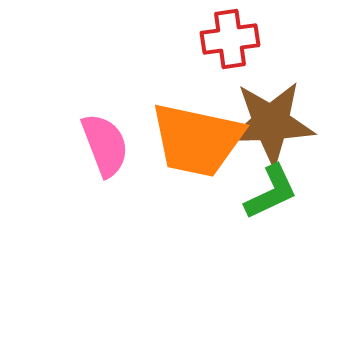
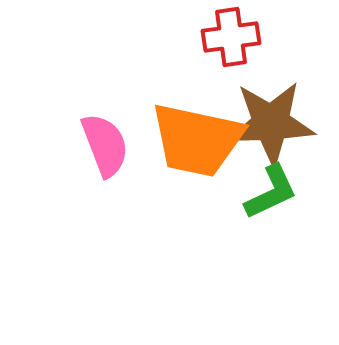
red cross: moved 1 px right, 2 px up
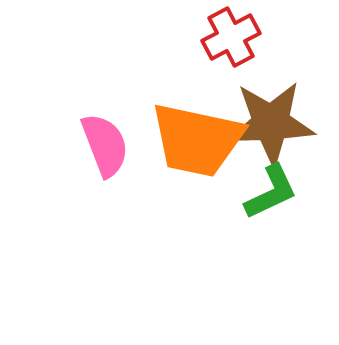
red cross: rotated 20 degrees counterclockwise
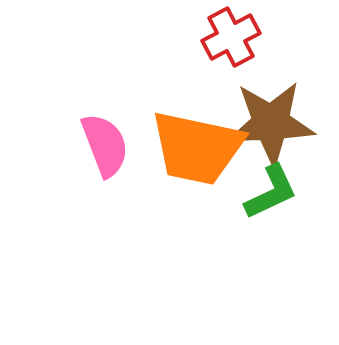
orange trapezoid: moved 8 px down
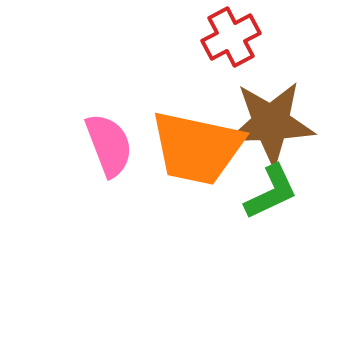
pink semicircle: moved 4 px right
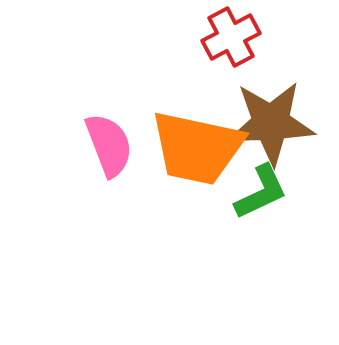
green L-shape: moved 10 px left
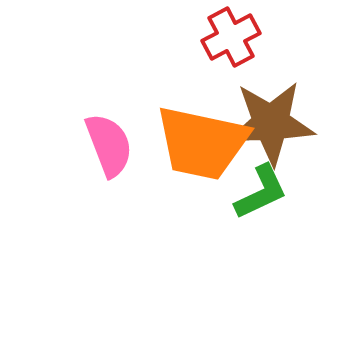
orange trapezoid: moved 5 px right, 5 px up
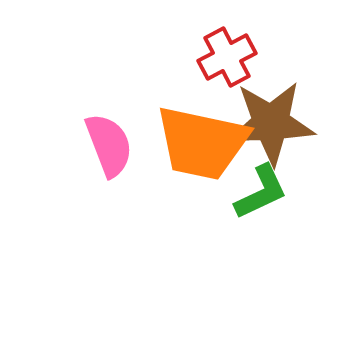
red cross: moved 4 px left, 20 px down
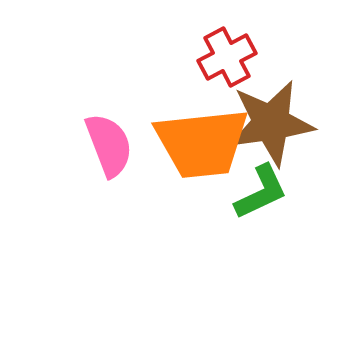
brown star: rotated 6 degrees counterclockwise
orange trapezoid: rotated 18 degrees counterclockwise
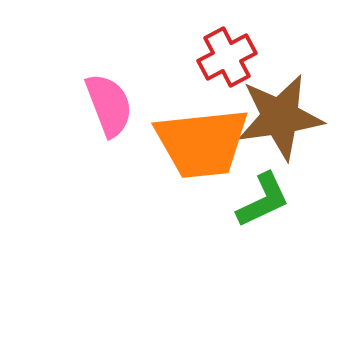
brown star: moved 9 px right, 6 px up
pink semicircle: moved 40 px up
green L-shape: moved 2 px right, 8 px down
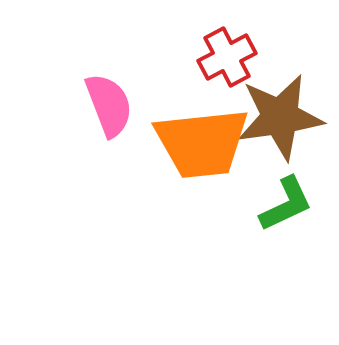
green L-shape: moved 23 px right, 4 px down
